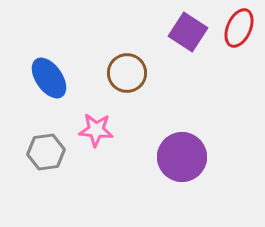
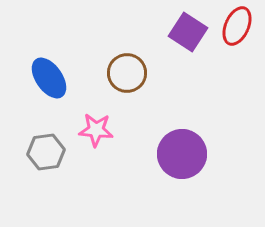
red ellipse: moved 2 px left, 2 px up
purple circle: moved 3 px up
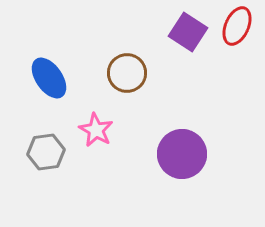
pink star: rotated 24 degrees clockwise
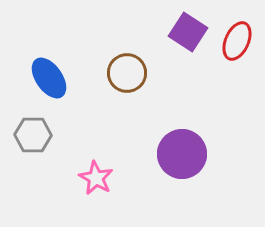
red ellipse: moved 15 px down
pink star: moved 48 px down
gray hexagon: moved 13 px left, 17 px up; rotated 9 degrees clockwise
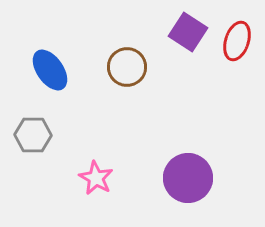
red ellipse: rotated 6 degrees counterclockwise
brown circle: moved 6 px up
blue ellipse: moved 1 px right, 8 px up
purple circle: moved 6 px right, 24 px down
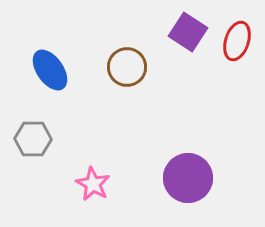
gray hexagon: moved 4 px down
pink star: moved 3 px left, 6 px down
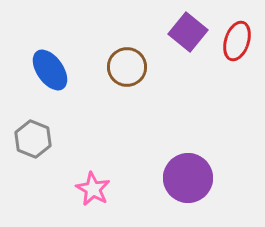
purple square: rotated 6 degrees clockwise
gray hexagon: rotated 21 degrees clockwise
pink star: moved 5 px down
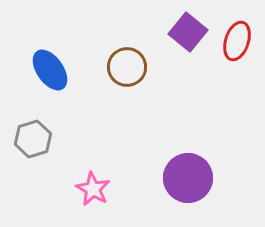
gray hexagon: rotated 21 degrees clockwise
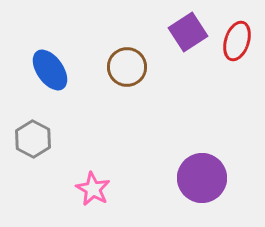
purple square: rotated 18 degrees clockwise
gray hexagon: rotated 15 degrees counterclockwise
purple circle: moved 14 px right
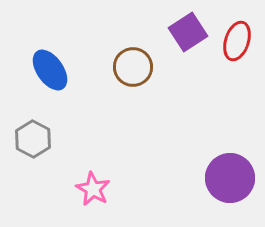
brown circle: moved 6 px right
purple circle: moved 28 px right
